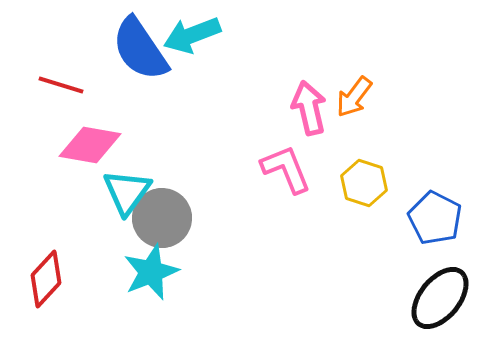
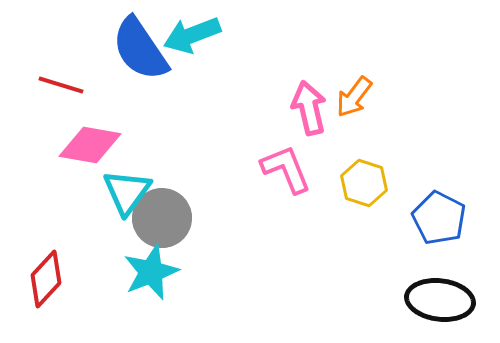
blue pentagon: moved 4 px right
black ellipse: moved 2 px down; rotated 58 degrees clockwise
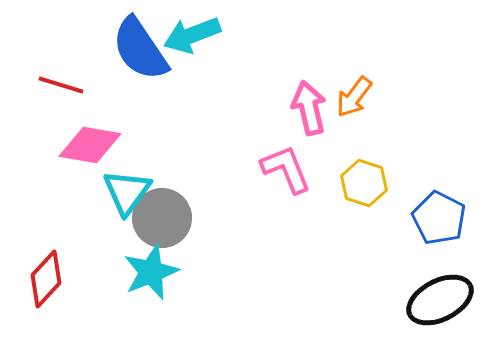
black ellipse: rotated 34 degrees counterclockwise
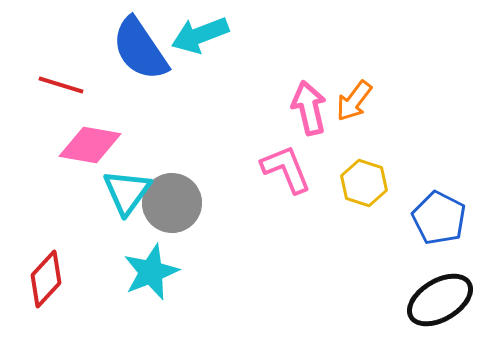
cyan arrow: moved 8 px right
orange arrow: moved 4 px down
gray circle: moved 10 px right, 15 px up
black ellipse: rotated 4 degrees counterclockwise
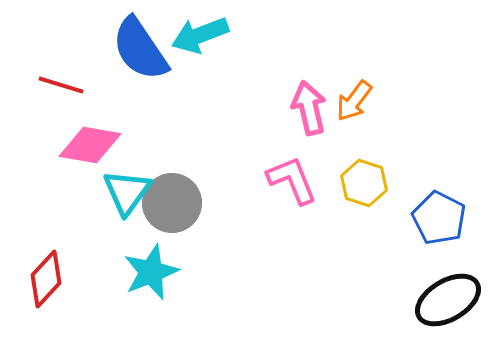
pink L-shape: moved 6 px right, 11 px down
black ellipse: moved 8 px right
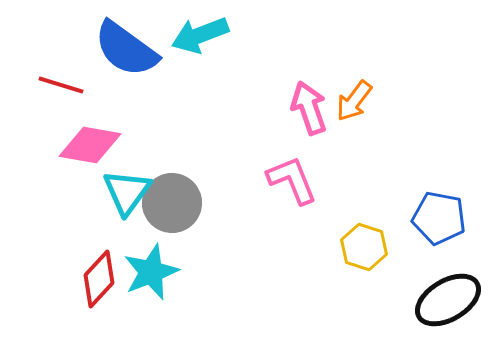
blue semicircle: moved 14 px left; rotated 20 degrees counterclockwise
pink arrow: rotated 6 degrees counterclockwise
yellow hexagon: moved 64 px down
blue pentagon: rotated 16 degrees counterclockwise
red diamond: moved 53 px right
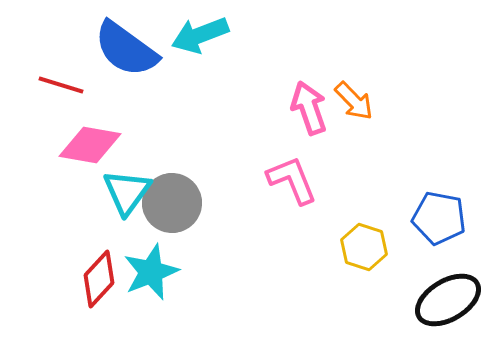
orange arrow: rotated 81 degrees counterclockwise
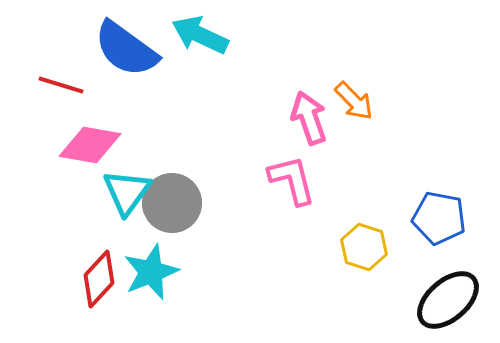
cyan arrow: rotated 46 degrees clockwise
pink arrow: moved 10 px down
pink L-shape: rotated 8 degrees clockwise
black ellipse: rotated 10 degrees counterclockwise
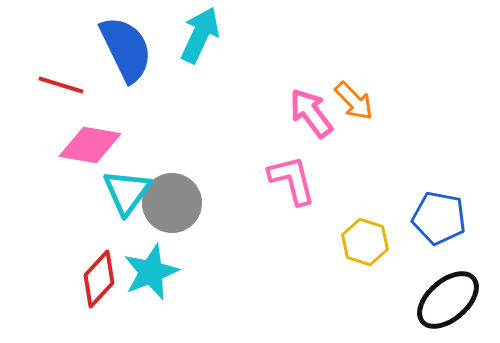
cyan arrow: rotated 90 degrees clockwise
blue semicircle: rotated 152 degrees counterclockwise
pink arrow: moved 2 px right, 5 px up; rotated 18 degrees counterclockwise
yellow hexagon: moved 1 px right, 5 px up
